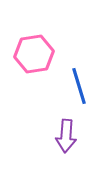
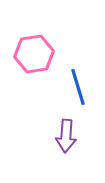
blue line: moved 1 px left, 1 px down
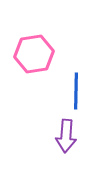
blue line: moved 2 px left, 4 px down; rotated 18 degrees clockwise
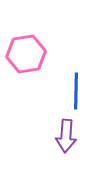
pink hexagon: moved 8 px left
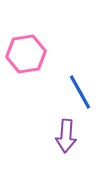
blue line: moved 4 px right, 1 px down; rotated 30 degrees counterclockwise
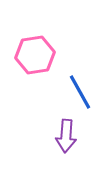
pink hexagon: moved 9 px right, 1 px down
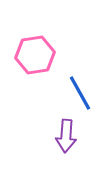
blue line: moved 1 px down
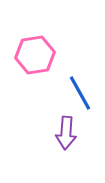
purple arrow: moved 3 px up
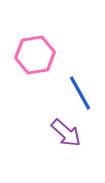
purple arrow: rotated 52 degrees counterclockwise
